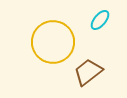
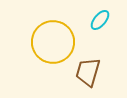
brown trapezoid: rotated 36 degrees counterclockwise
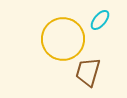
yellow circle: moved 10 px right, 3 px up
